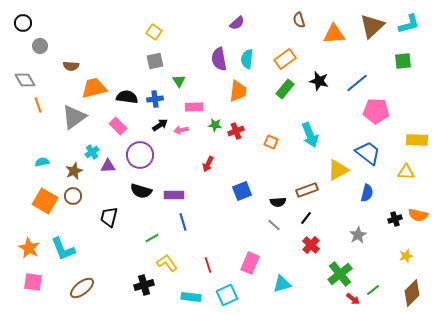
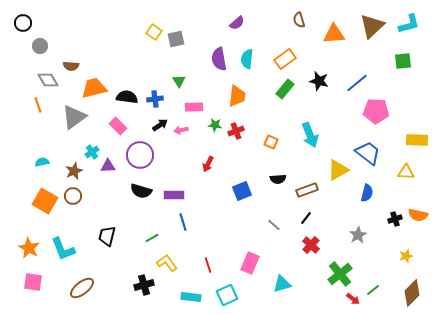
gray square at (155, 61): moved 21 px right, 22 px up
gray diamond at (25, 80): moved 23 px right
orange trapezoid at (238, 91): moved 1 px left, 5 px down
black semicircle at (278, 202): moved 23 px up
black trapezoid at (109, 217): moved 2 px left, 19 px down
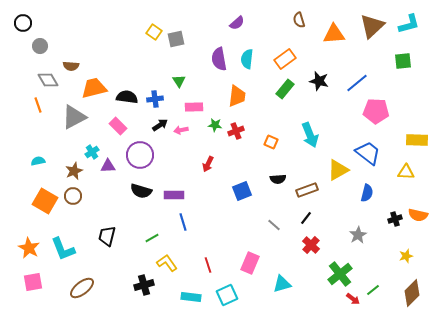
gray triangle at (74, 117): rotated 8 degrees clockwise
cyan semicircle at (42, 162): moved 4 px left, 1 px up
pink square at (33, 282): rotated 18 degrees counterclockwise
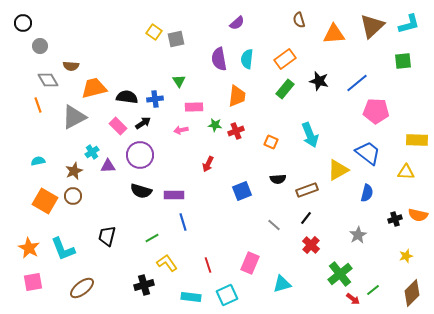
black arrow at (160, 125): moved 17 px left, 2 px up
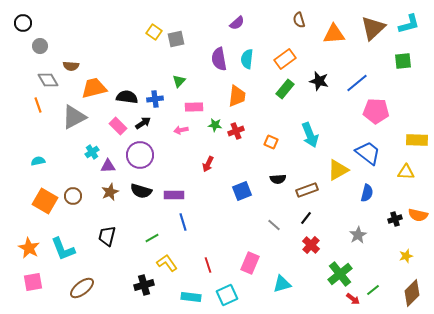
brown triangle at (372, 26): moved 1 px right, 2 px down
green triangle at (179, 81): rotated 16 degrees clockwise
brown star at (74, 171): moved 36 px right, 21 px down
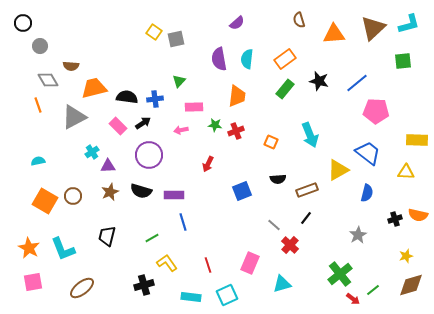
purple circle at (140, 155): moved 9 px right
red cross at (311, 245): moved 21 px left
brown diamond at (412, 293): moved 1 px left, 8 px up; rotated 28 degrees clockwise
